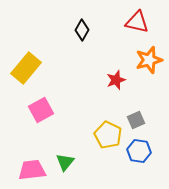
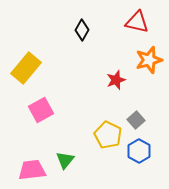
gray square: rotated 18 degrees counterclockwise
blue hexagon: rotated 20 degrees clockwise
green triangle: moved 2 px up
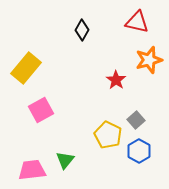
red star: rotated 18 degrees counterclockwise
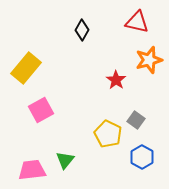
gray square: rotated 12 degrees counterclockwise
yellow pentagon: moved 1 px up
blue hexagon: moved 3 px right, 6 px down
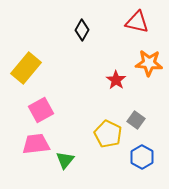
orange star: moved 3 px down; rotated 20 degrees clockwise
pink trapezoid: moved 4 px right, 26 px up
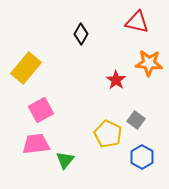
black diamond: moved 1 px left, 4 px down
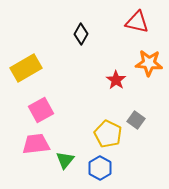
yellow rectangle: rotated 20 degrees clockwise
blue hexagon: moved 42 px left, 11 px down
